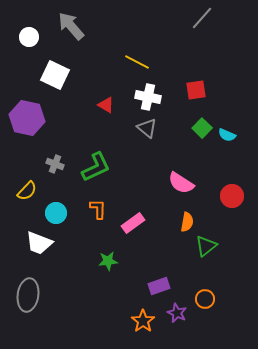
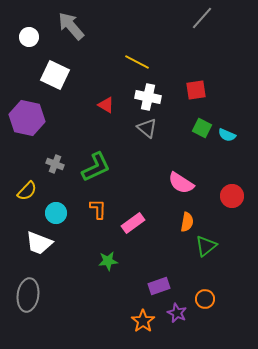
green square: rotated 18 degrees counterclockwise
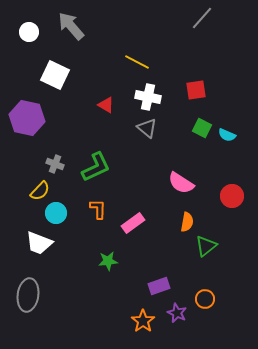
white circle: moved 5 px up
yellow semicircle: moved 13 px right
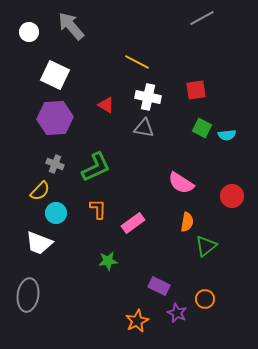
gray line: rotated 20 degrees clockwise
purple hexagon: moved 28 px right; rotated 16 degrees counterclockwise
gray triangle: moved 3 px left; rotated 30 degrees counterclockwise
cyan semicircle: rotated 30 degrees counterclockwise
purple rectangle: rotated 45 degrees clockwise
orange star: moved 6 px left; rotated 10 degrees clockwise
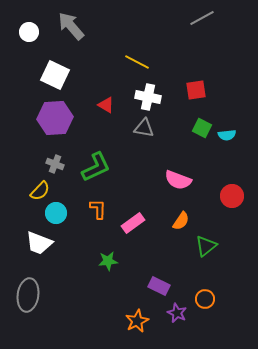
pink semicircle: moved 3 px left, 3 px up; rotated 12 degrees counterclockwise
orange semicircle: moved 6 px left, 1 px up; rotated 24 degrees clockwise
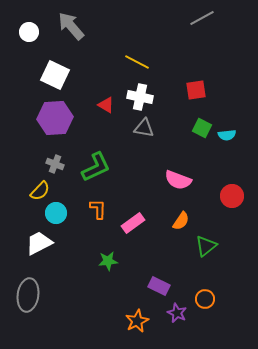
white cross: moved 8 px left
white trapezoid: rotated 132 degrees clockwise
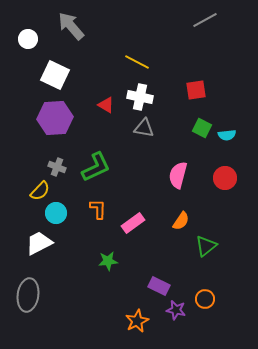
gray line: moved 3 px right, 2 px down
white circle: moved 1 px left, 7 px down
gray cross: moved 2 px right, 3 px down
pink semicircle: moved 5 px up; rotated 84 degrees clockwise
red circle: moved 7 px left, 18 px up
purple star: moved 1 px left, 3 px up; rotated 12 degrees counterclockwise
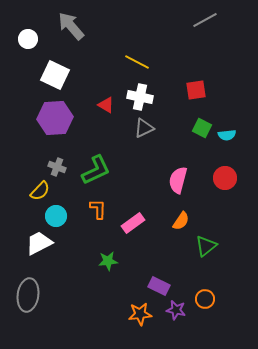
gray triangle: rotated 35 degrees counterclockwise
green L-shape: moved 3 px down
pink semicircle: moved 5 px down
cyan circle: moved 3 px down
orange star: moved 3 px right, 7 px up; rotated 20 degrees clockwise
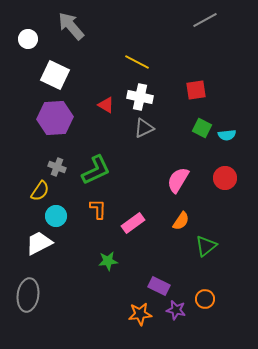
pink semicircle: rotated 16 degrees clockwise
yellow semicircle: rotated 10 degrees counterclockwise
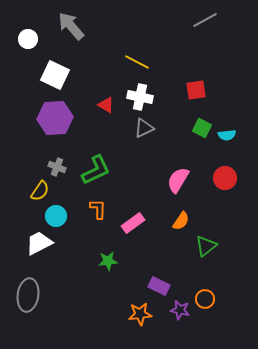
purple star: moved 4 px right
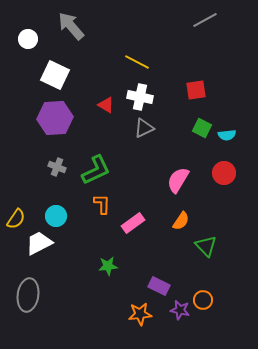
red circle: moved 1 px left, 5 px up
yellow semicircle: moved 24 px left, 28 px down
orange L-shape: moved 4 px right, 5 px up
green triangle: rotated 35 degrees counterclockwise
green star: moved 5 px down
orange circle: moved 2 px left, 1 px down
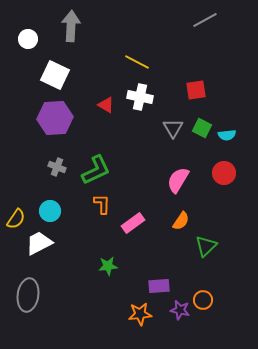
gray arrow: rotated 44 degrees clockwise
gray triangle: moved 29 px right; rotated 35 degrees counterclockwise
cyan circle: moved 6 px left, 5 px up
green triangle: rotated 30 degrees clockwise
purple rectangle: rotated 30 degrees counterclockwise
